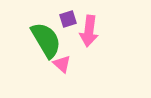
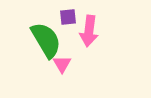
purple square: moved 2 px up; rotated 12 degrees clockwise
pink triangle: rotated 18 degrees clockwise
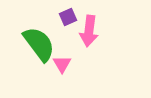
purple square: rotated 18 degrees counterclockwise
green semicircle: moved 7 px left, 4 px down; rotated 6 degrees counterclockwise
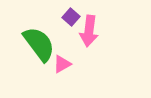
purple square: moved 3 px right; rotated 24 degrees counterclockwise
pink triangle: rotated 30 degrees clockwise
